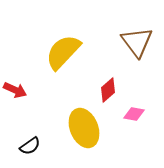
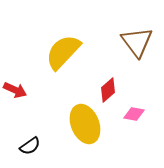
yellow ellipse: moved 1 px right, 4 px up
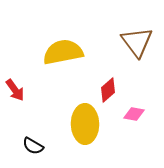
yellow semicircle: rotated 36 degrees clockwise
red arrow: rotated 30 degrees clockwise
yellow ellipse: rotated 21 degrees clockwise
black semicircle: moved 3 px right; rotated 65 degrees clockwise
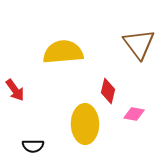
brown triangle: moved 2 px right, 2 px down
yellow semicircle: rotated 6 degrees clockwise
red diamond: moved 1 px down; rotated 35 degrees counterclockwise
black semicircle: rotated 30 degrees counterclockwise
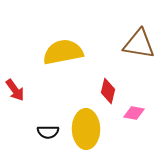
brown triangle: rotated 44 degrees counterclockwise
yellow semicircle: rotated 6 degrees counterclockwise
pink diamond: moved 1 px up
yellow ellipse: moved 1 px right, 5 px down
black semicircle: moved 15 px right, 14 px up
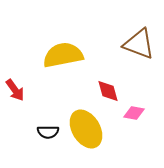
brown triangle: rotated 12 degrees clockwise
yellow semicircle: moved 3 px down
red diamond: rotated 30 degrees counterclockwise
yellow ellipse: rotated 30 degrees counterclockwise
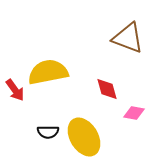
brown triangle: moved 11 px left, 6 px up
yellow semicircle: moved 15 px left, 17 px down
red diamond: moved 1 px left, 2 px up
yellow ellipse: moved 2 px left, 8 px down
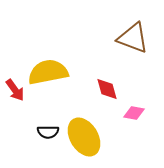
brown triangle: moved 5 px right
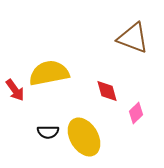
yellow semicircle: moved 1 px right, 1 px down
red diamond: moved 2 px down
pink diamond: moved 2 px right; rotated 55 degrees counterclockwise
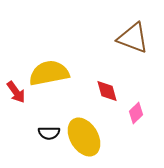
red arrow: moved 1 px right, 2 px down
black semicircle: moved 1 px right, 1 px down
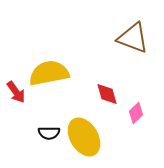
red diamond: moved 3 px down
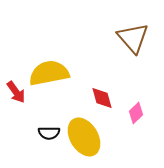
brown triangle: rotated 28 degrees clockwise
red diamond: moved 5 px left, 4 px down
